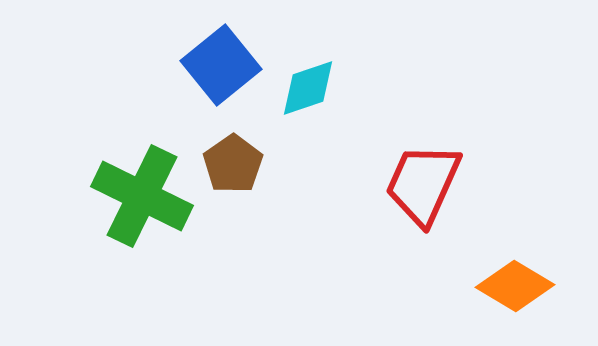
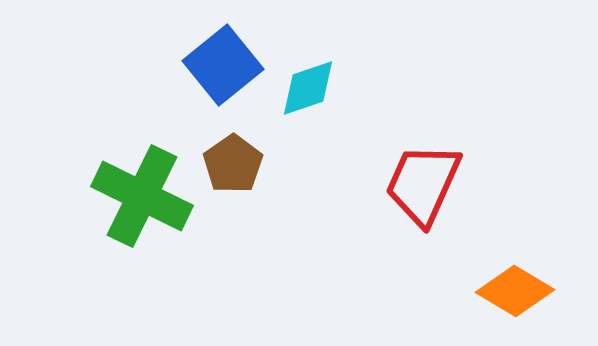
blue square: moved 2 px right
orange diamond: moved 5 px down
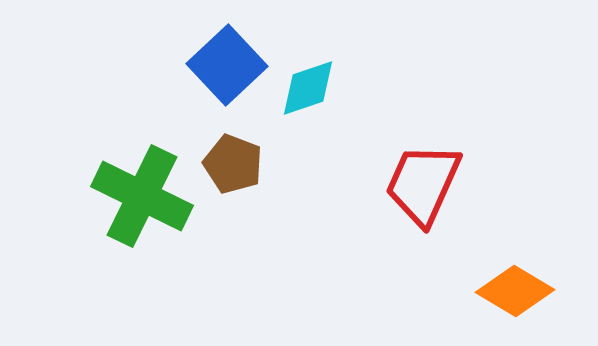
blue square: moved 4 px right; rotated 4 degrees counterclockwise
brown pentagon: rotated 16 degrees counterclockwise
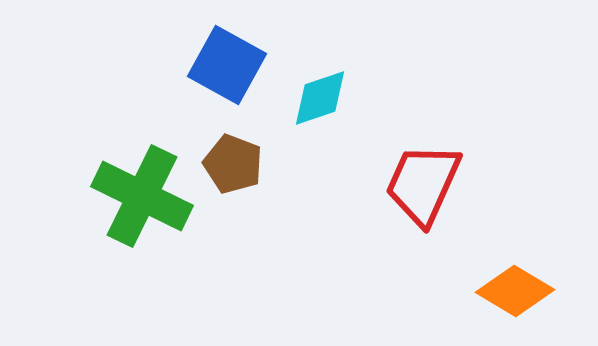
blue square: rotated 18 degrees counterclockwise
cyan diamond: moved 12 px right, 10 px down
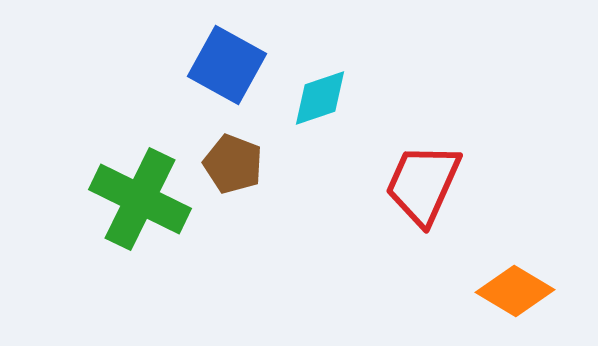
green cross: moved 2 px left, 3 px down
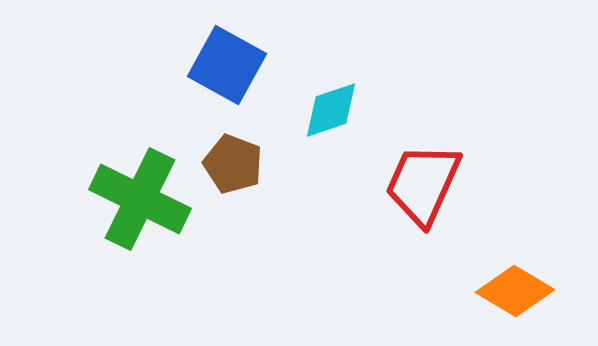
cyan diamond: moved 11 px right, 12 px down
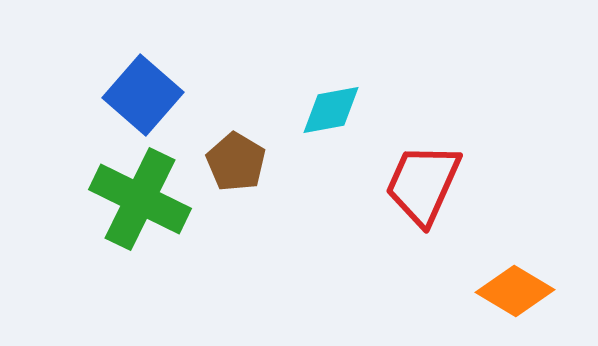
blue square: moved 84 px left, 30 px down; rotated 12 degrees clockwise
cyan diamond: rotated 8 degrees clockwise
brown pentagon: moved 3 px right, 2 px up; rotated 10 degrees clockwise
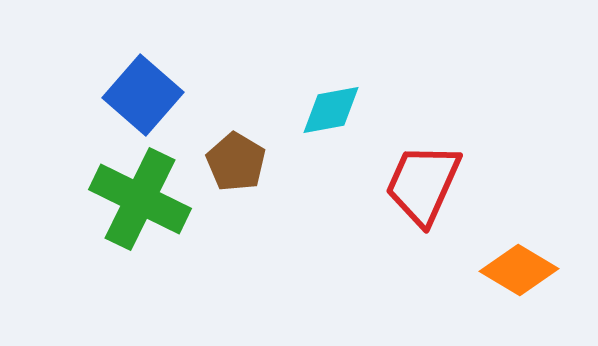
orange diamond: moved 4 px right, 21 px up
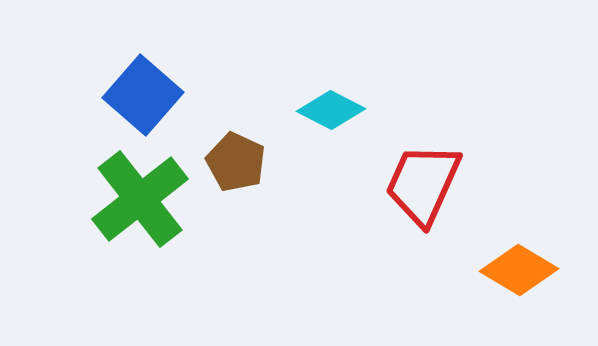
cyan diamond: rotated 38 degrees clockwise
brown pentagon: rotated 6 degrees counterclockwise
green cross: rotated 26 degrees clockwise
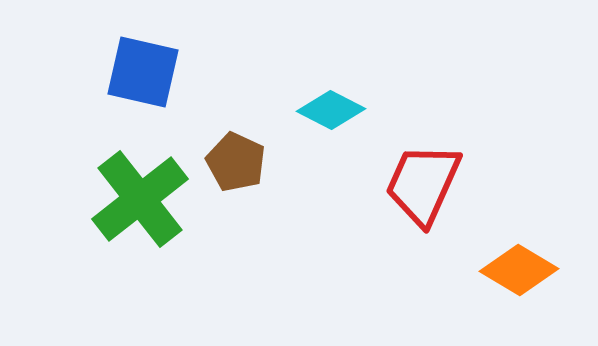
blue square: moved 23 px up; rotated 28 degrees counterclockwise
